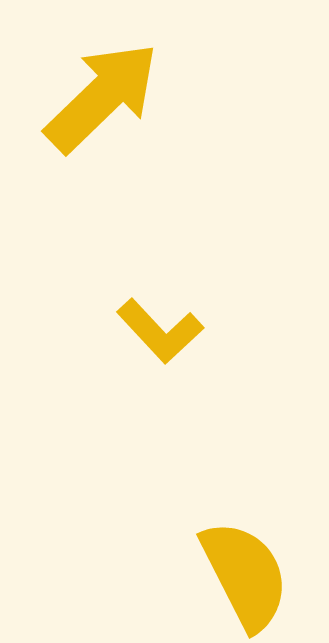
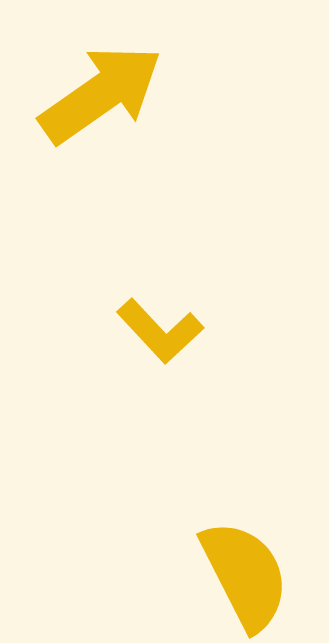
yellow arrow: moved 1 px left, 3 px up; rotated 9 degrees clockwise
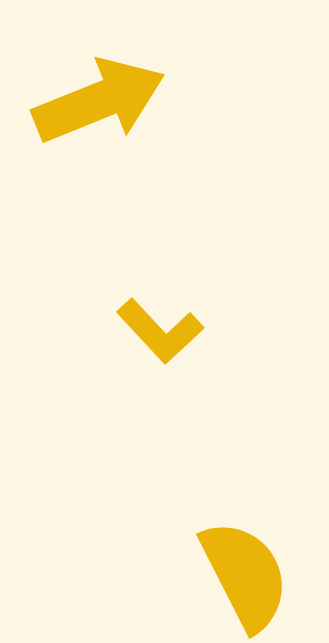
yellow arrow: moved 2 px left, 7 px down; rotated 13 degrees clockwise
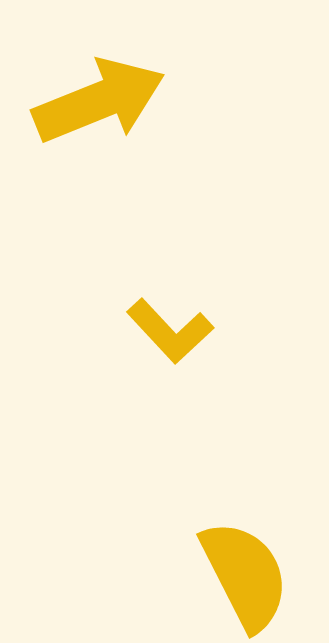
yellow L-shape: moved 10 px right
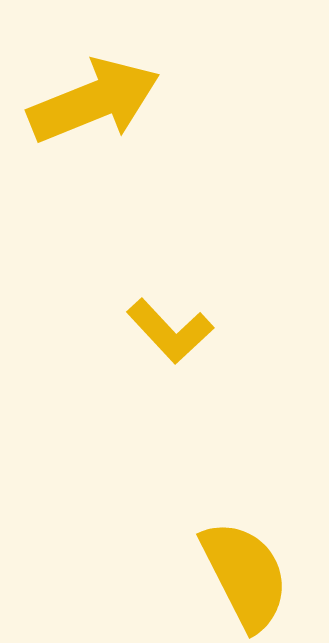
yellow arrow: moved 5 px left
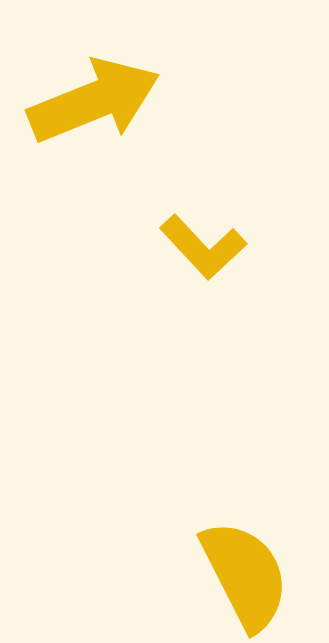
yellow L-shape: moved 33 px right, 84 px up
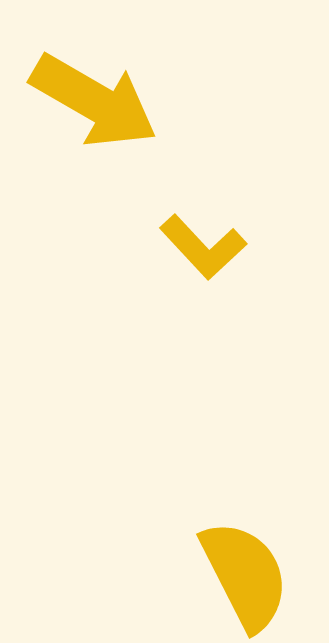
yellow arrow: rotated 52 degrees clockwise
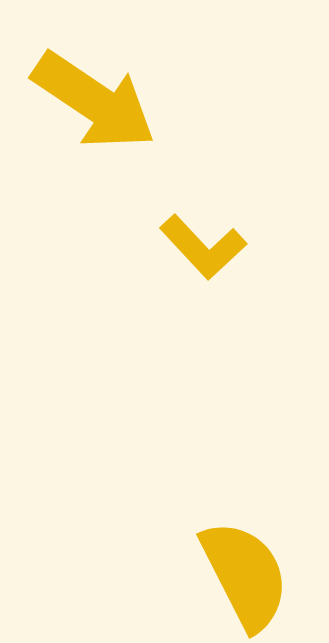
yellow arrow: rotated 4 degrees clockwise
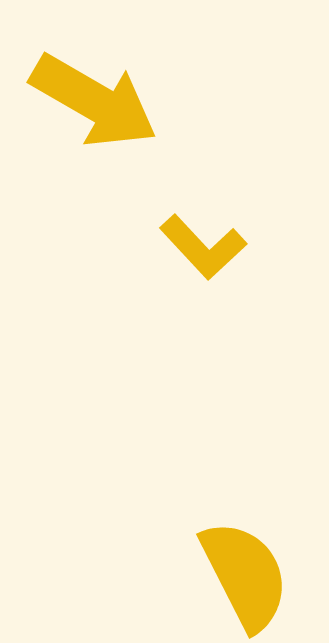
yellow arrow: rotated 4 degrees counterclockwise
